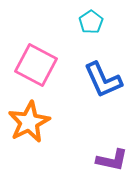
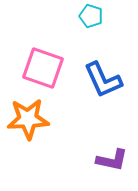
cyan pentagon: moved 6 px up; rotated 20 degrees counterclockwise
pink square: moved 7 px right, 3 px down; rotated 9 degrees counterclockwise
orange star: moved 1 px left, 3 px up; rotated 24 degrees clockwise
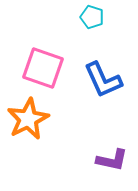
cyan pentagon: moved 1 px right, 1 px down
orange star: rotated 24 degrees counterclockwise
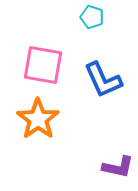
pink square: moved 3 px up; rotated 9 degrees counterclockwise
orange star: moved 10 px right; rotated 9 degrees counterclockwise
purple L-shape: moved 6 px right, 7 px down
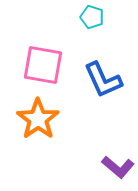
purple L-shape: rotated 28 degrees clockwise
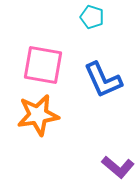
orange star: moved 4 px up; rotated 27 degrees clockwise
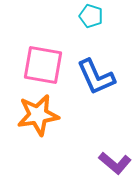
cyan pentagon: moved 1 px left, 1 px up
blue L-shape: moved 7 px left, 3 px up
purple L-shape: moved 3 px left, 4 px up
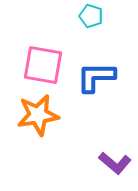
blue L-shape: rotated 114 degrees clockwise
